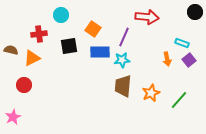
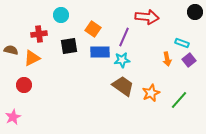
brown trapezoid: rotated 120 degrees clockwise
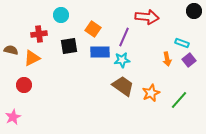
black circle: moved 1 px left, 1 px up
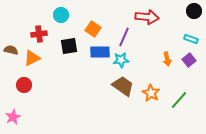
cyan rectangle: moved 9 px right, 4 px up
cyan star: moved 1 px left
orange star: rotated 18 degrees counterclockwise
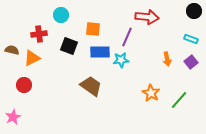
orange square: rotated 28 degrees counterclockwise
purple line: moved 3 px right
black square: rotated 30 degrees clockwise
brown semicircle: moved 1 px right
purple square: moved 2 px right, 2 px down
brown trapezoid: moved 32 px left
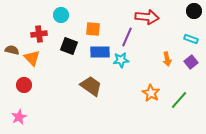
orange triangle: rotated 48 degrees counterclockwise
pink star: moved 6 px right
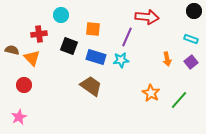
blue rectangle: moved 4 px left, 5 px down; rotated 18 degrees clockwise
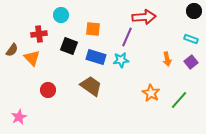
red arrow: moved 3 px left; rotated 10 degrees counterclockwise
brown semicircle: rotated 112 degrees clockwise
red circle: moved 24 px right, 5 px down
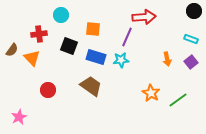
green line: moved 1 px left; rotated 12 degrees clockwise
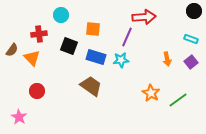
red circle: moved 11 px left, 1 px down
pink star: rotated 14 degrees counterclockwise
